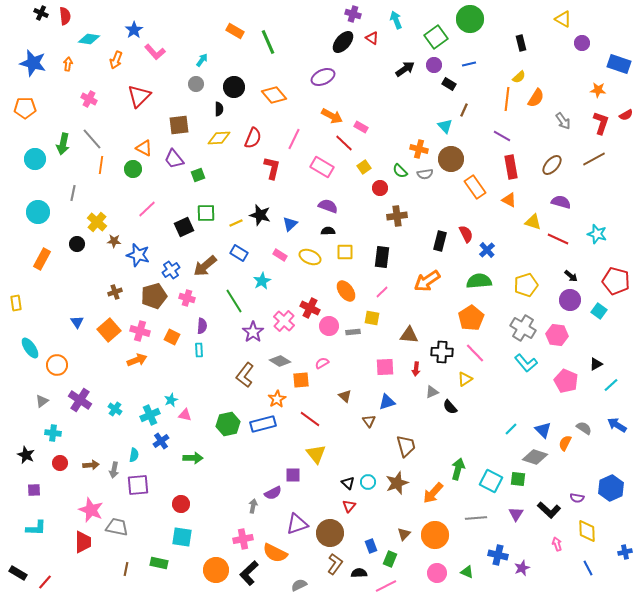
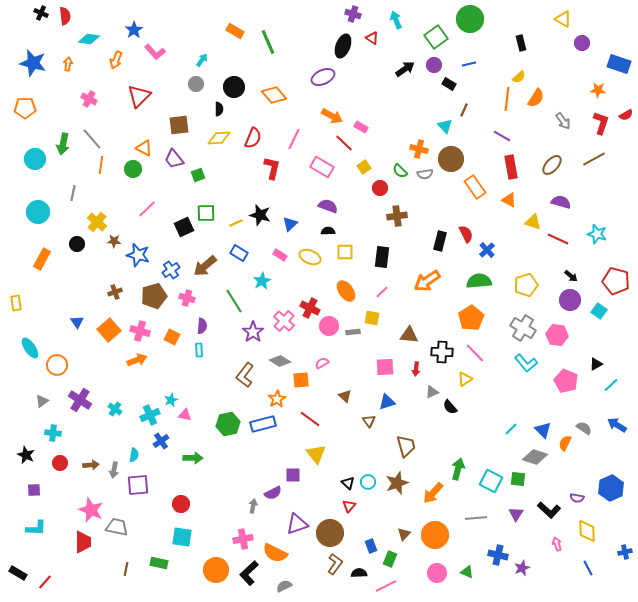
black ellipse at (343, 42): moved 4 px down; rotated 20 degrees counterclockwise
gray semicircle at (299, 585): moved 15 px left, 1 px down
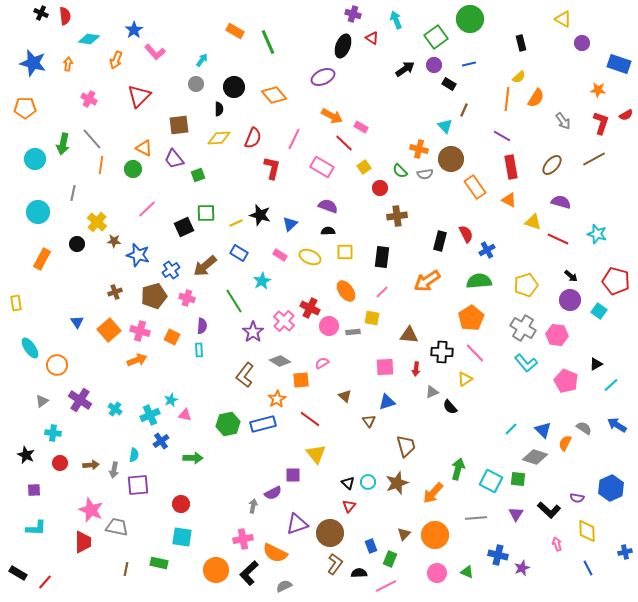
blue cross at (487, 250): rotated 14 degrees clockwise
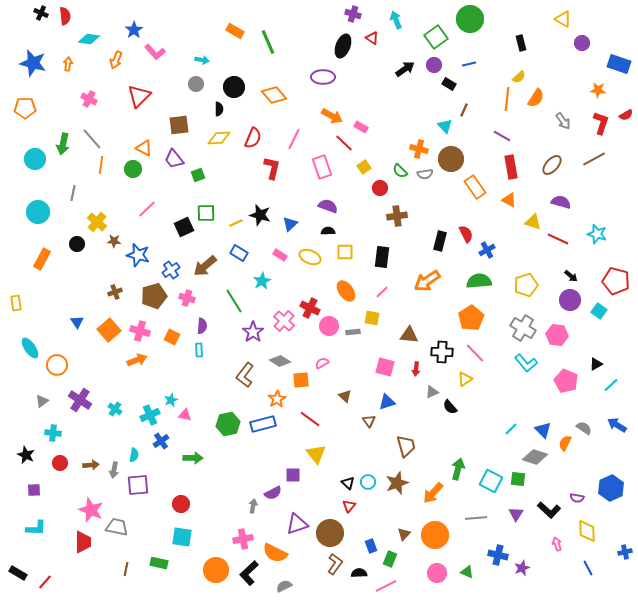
cyan arrow at (202, 60): rotated 64 degrees clockwise
purple ellipse at (323, 77): rotated 25 degrees clockwise
pink rectangle at (322, 167): rotated 40 degrees clockwise
pink square at (385, 367): rotated 18 degrees clockwise
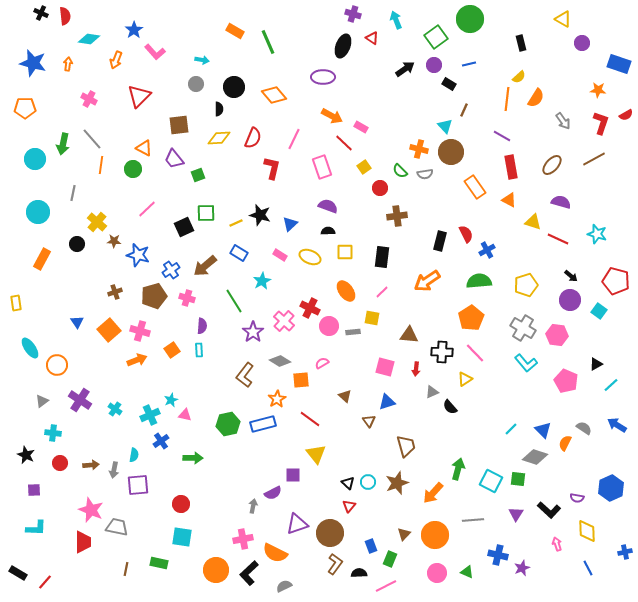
brown circle at (451, 159): moved 7 px up
orange square at (172, 337): moved 13 px down; rotated 28 degrees clockwise
gray line at (476, 518): moved 3 px left, 2 px down
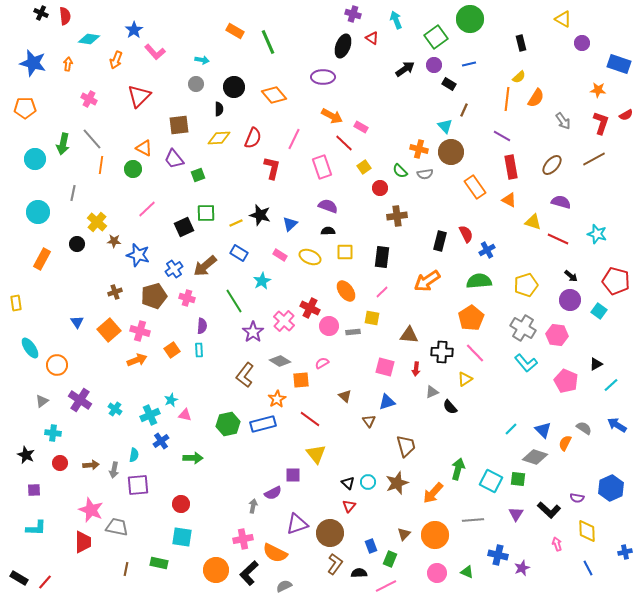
blue cross at (171, 270): moved 3 px right, 1 px up
black rectangle at (18, 573): moved 1 px right, 5 px down
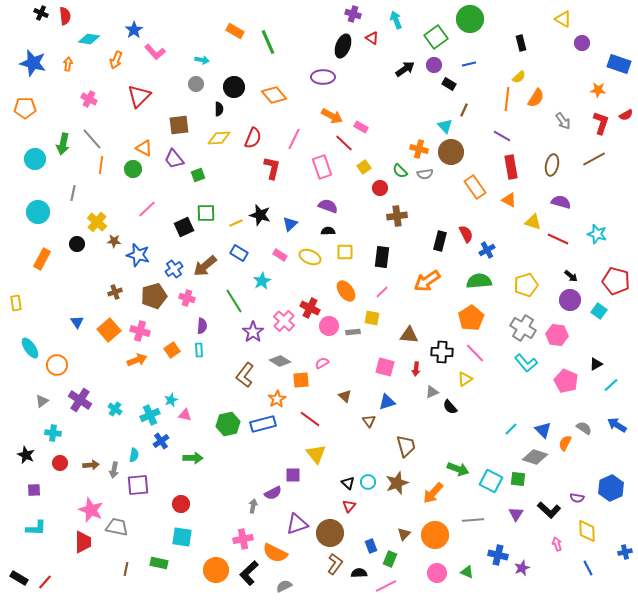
brown ellipse at (552, 165): rotated 30 degrees counterclockwise
green arrow at (458, 469): rotated 95 degrees clockwise
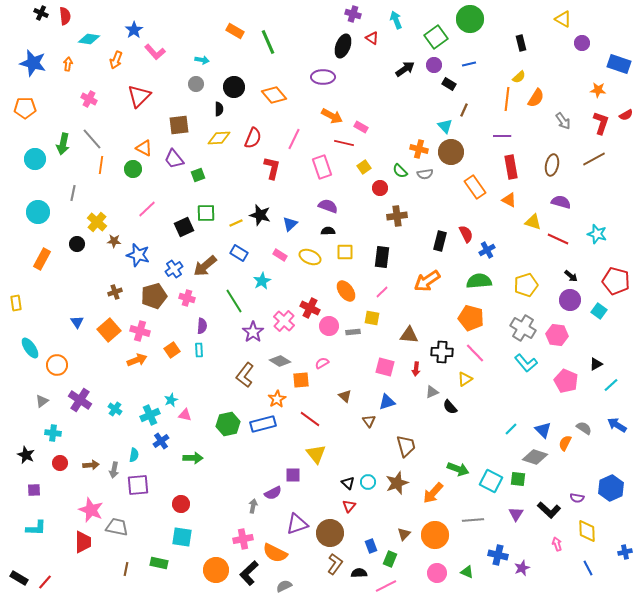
purple line at (502, 136): rotated 30 degrees counterclockwise
red line at (344, 143): rotated 30 degrees counterclockwise
orange pentagon at (471, 318): rotated 25 degrees counterclockwise
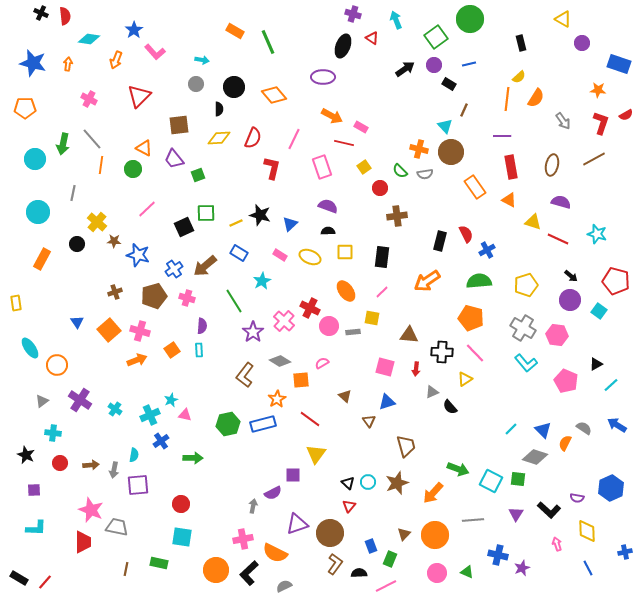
yellow triangle at (316, 454): rotated 15 degrees clockwise
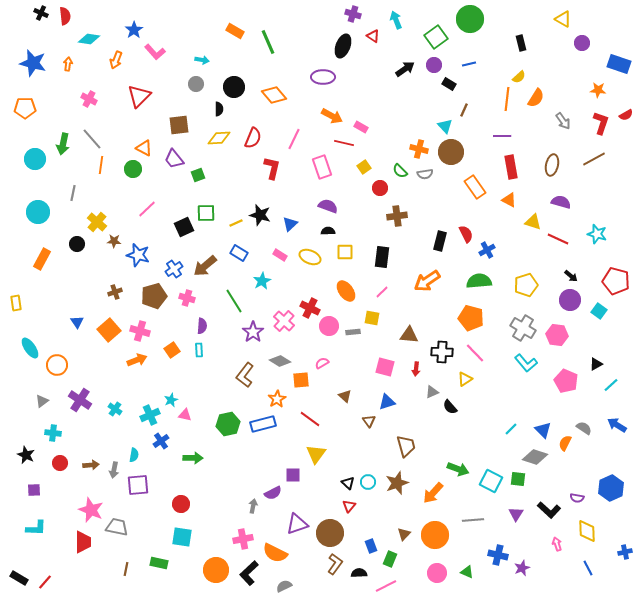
red triangle at (372, 38): moved 1 px right, 2 px up
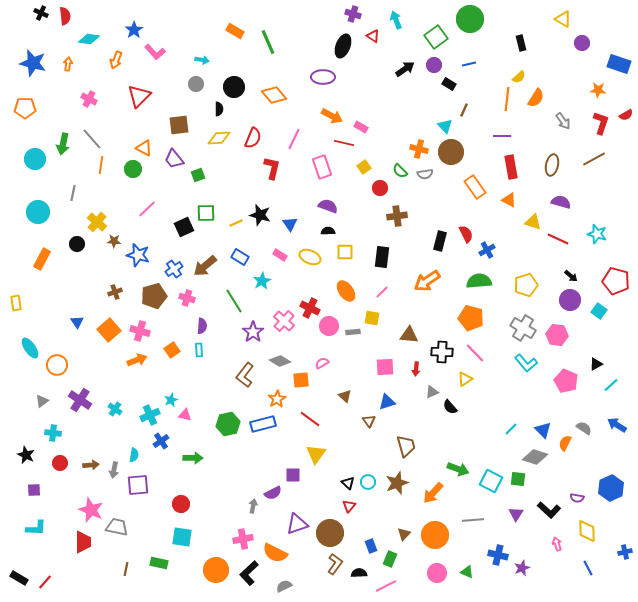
blue triangle at (290, 224): rotated 21 degrees counterclockwise
blue rectangle at (239, 253): moved 1 px right, 4 px down
pink square at (385, 367): rotated 18 degrees counterclockwise
